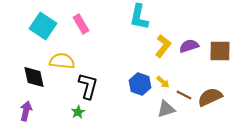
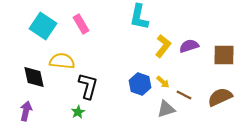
brown square: moved 4 px right, 4 px down
brown semicircle: moved 10 px right
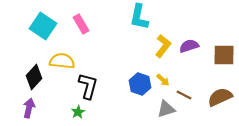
black diamond: rotated 55 degrees clockwise
yellow arrow: moved 2 px up
purple arrow: moved 3 px right, 3 px up
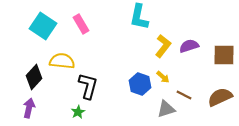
yellow arrow: moved 3 px up
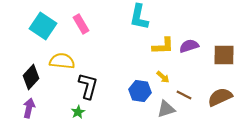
yellow L-shape: rotated 50 degrees clockwise
black diamond: moved 3 px left
blue hexagon: moved 7 px down; rotated 10 degrees counterclockwise
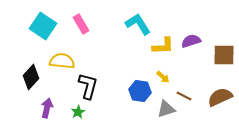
cyan L-shape: moved 1 px left, 7 px down; rotated 136 degrees clockwise
purple semicircle: moved 2 px right, 5 px up
brown line: moved 1 px down
purple arrow: moved 18 px right
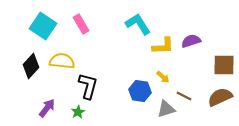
brown square: moved 10 px down
black diamond: moved 11 px up
purple arrow: rotated 24 degrees clockwise
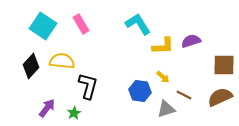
brown line: moved 1 px up
green star: moved 4 px left, 1 px down
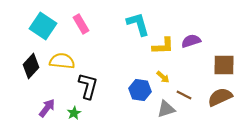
cyan L-shape: rotated 16 degrees clockwise
blue hexagon: moved 1 px up
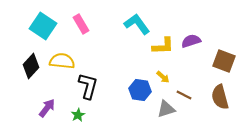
cyan L-shape: moved 1 px left; rotated 20 degrees counterclockwise
brown square: moved 4 px up; rotated 20 degrees clockwise
brown semicircle: rotated 80 degrees counterclockwise
green star: moved 4 px right, 2 px down
